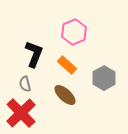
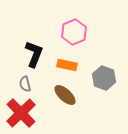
orange rectangle: rotated 30 degrees counterclockwise
gray hexagon: rotated 10 degrees counterclockwise
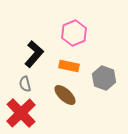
pink hexagon: moved 1 px down
black L-shape: rotated 20 degrees clockwise
orange rectangle: moved 2 px right, 1 px down
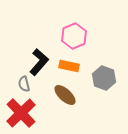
pink hexagon: moved 3 px down
black L-shape: moved 5 px right, 8 px down
gray semicircle: moved 1 px left
